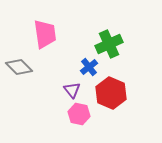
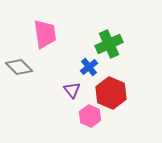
pink hexagon: moved 11 px right, 2 px down; rotated 10 degrees clockwise
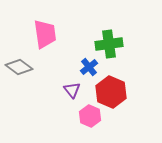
green cross: rotated 16 degrees clockwise
gray diamond: rotated 8 degrees counterclockwise
red hexagon: moved 1 px up
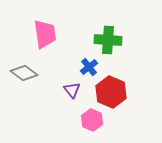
green cross: moved 1 px left, 4 px up; rotated 12 degrees clockwise
gray diamond: moved 5 px right, 6 px down
pink hexagon: moved 2 px right, 4 px down
